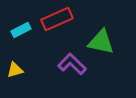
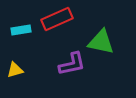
cyan rectangle: rotated 18 degrees clockwise
purple L-shape: rotated 124 degrees clockwise
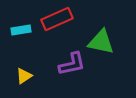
yellow triangle: moved 9 px right, 6 px down; rotated 18 degrees counterclockwise
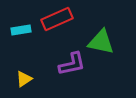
yellow triangle: moved 3 px down
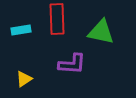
red rectangle: rotated 68 degrees counterclockwise
green triangle: moved 10 px up
purple L-shape: rotated 16 degrees clockwise
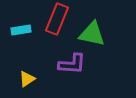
red rectangle: rotated 24 degrees clockwise
green triangle: moved 9 px left, 2 px down
yellow triangle: moved 3 px right
